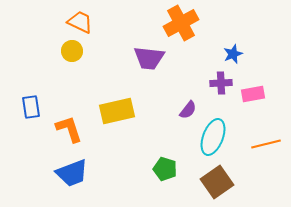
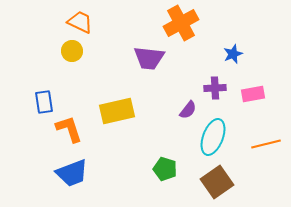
purple cross: moved 6 px left, 5 px down
blue rectangle: moved 13 px right, 5 px up
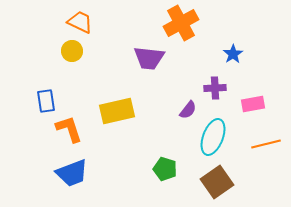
blue star: rotated 12 degrees counterclockwise
pink rectangle: moved 10 px down
blue rectangle: moved 2 px right, 1 px up
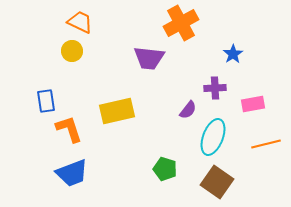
brown square: rotated 20 degrees counterclockwise
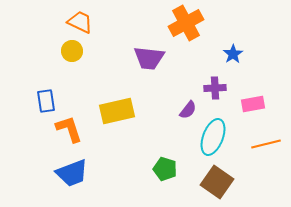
orange cross: moved 5 px right
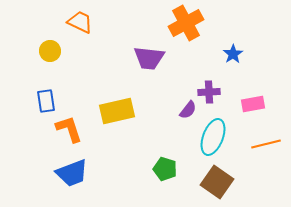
yellow circle: moved 22 px left
purple cross: moved 6 px left, 4 px down
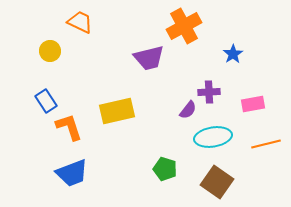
orange cross: moved 2 px left, 3 px down
purple trapezoid: rotated 20 degrees counterclockwise
blue rectangle: rotated 25 degrees counterclockwise
orange L-shape: moved 2 px up
cyan ellipse: rotated 60 degrees clockwise
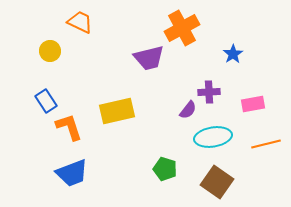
orange cross: moved 2 px left, 2 px down
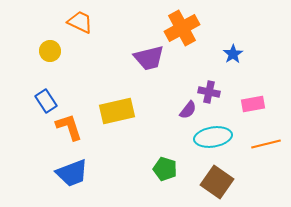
purple cross: rotated 15 degrees clockwise
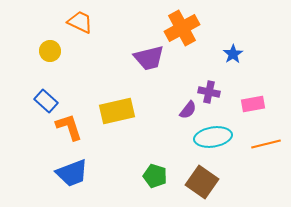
blue rectangle: rotated 15 degrees counterclockwise
green pentagon: moved 10 px left, 7 px down
brown square: moved 15 px left
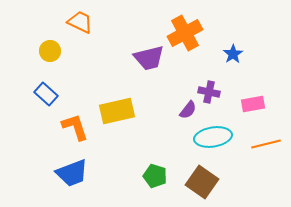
orange cross: moved 3 px right, 5 px down
blue rectangle: moved 7 px up
orange L-shape: moved 6 px right
